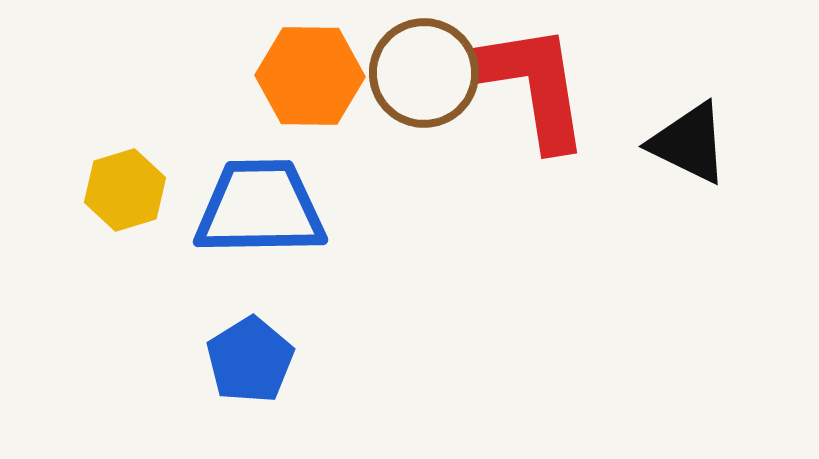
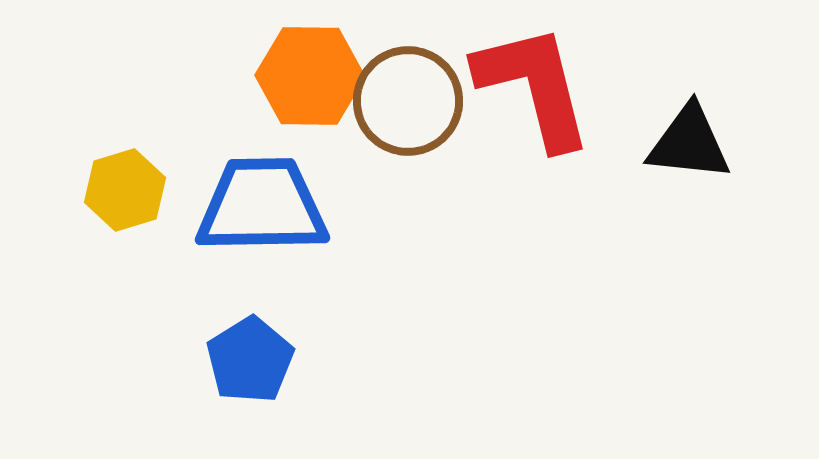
brown circle: moved 16 px left, 28 px down
red L-shape: rotated 5 degrees counterclockwise
black triangle: rotated 20 degrees counterclockwise
blue trapezoid: moved 2 px right, 2 px up
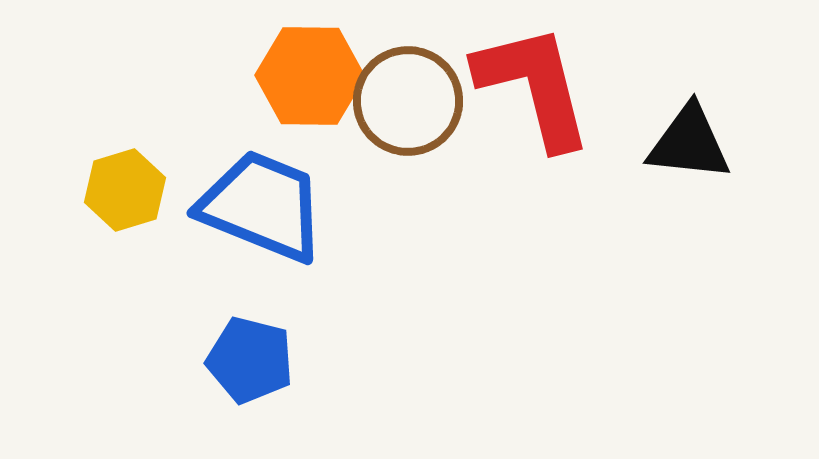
blue trapezoid: rotated 23 degrees clockwise
blue pentagon: rotated 26 degrees counterclockwise
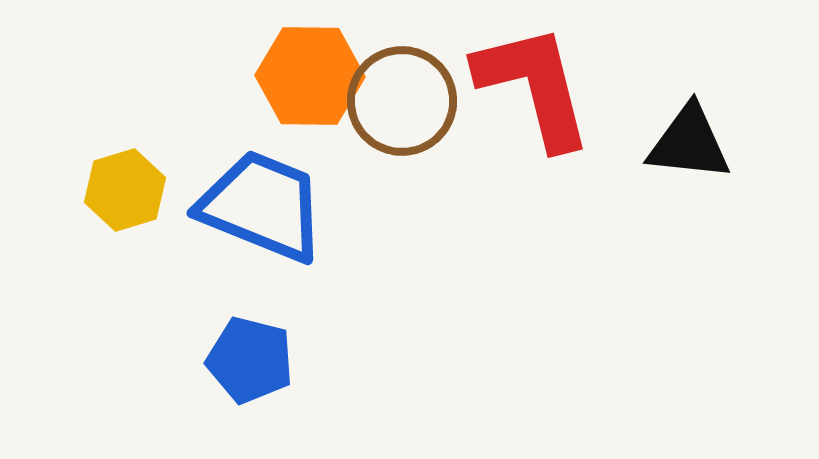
brown circle: moved 6 px left
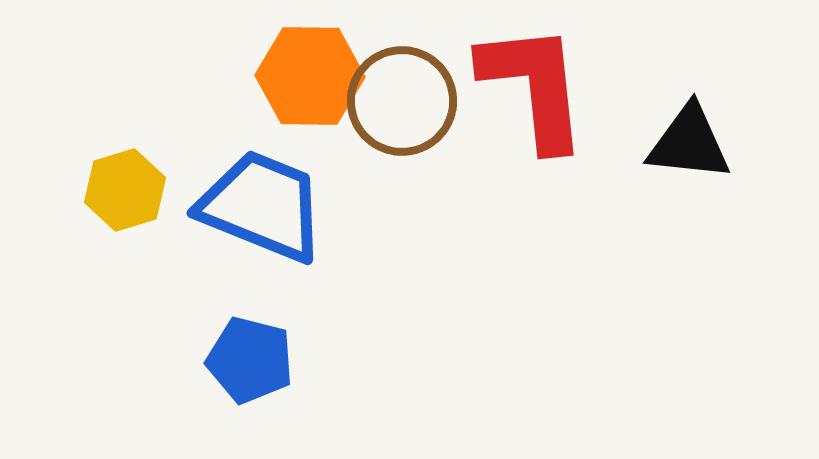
red L-shape: rotated 8 degrees clockwise
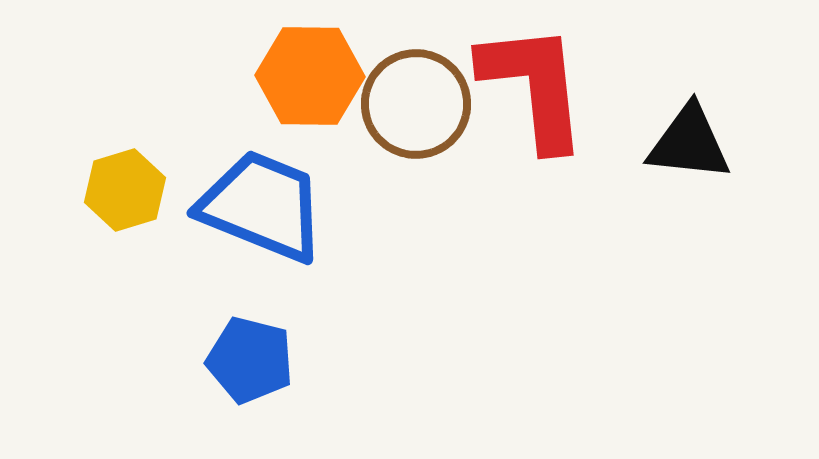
brown circle: moved 14 px right, 3 px down
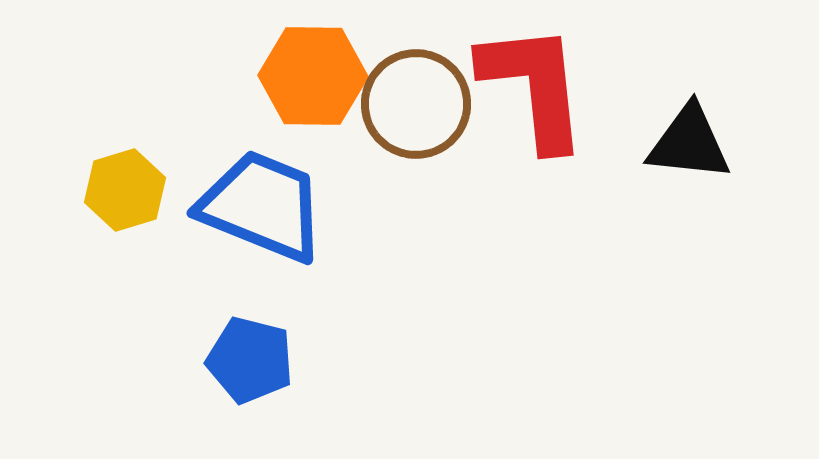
orange hexagon: moved 3 px right
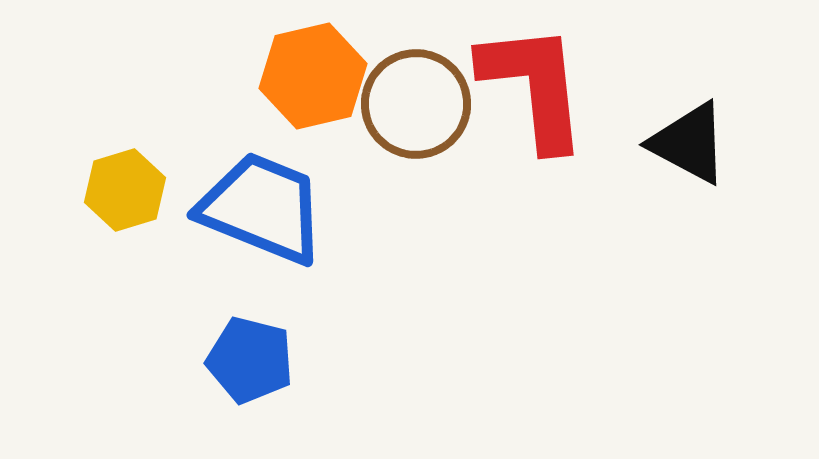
orange hexagon: rotated 14 degrees counterclockwise
black triangle: rotated 22 degrees clockwise
blue trapezoid: moved 2 px down
